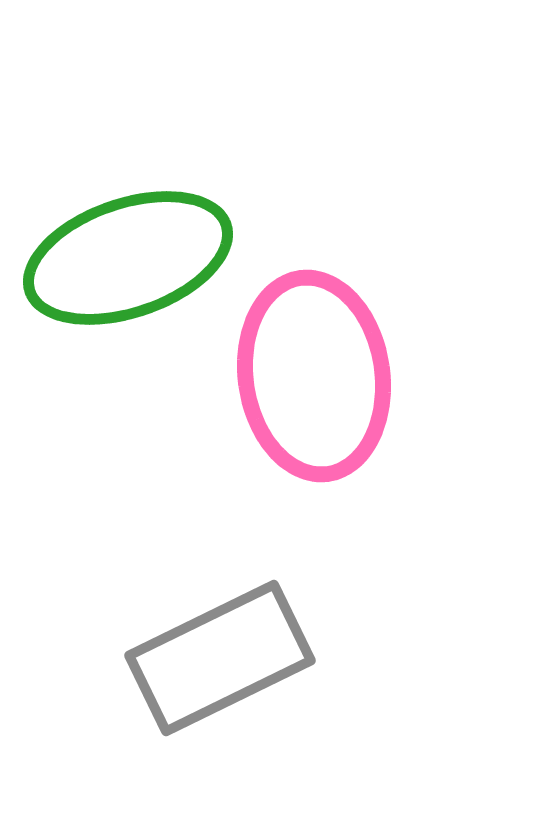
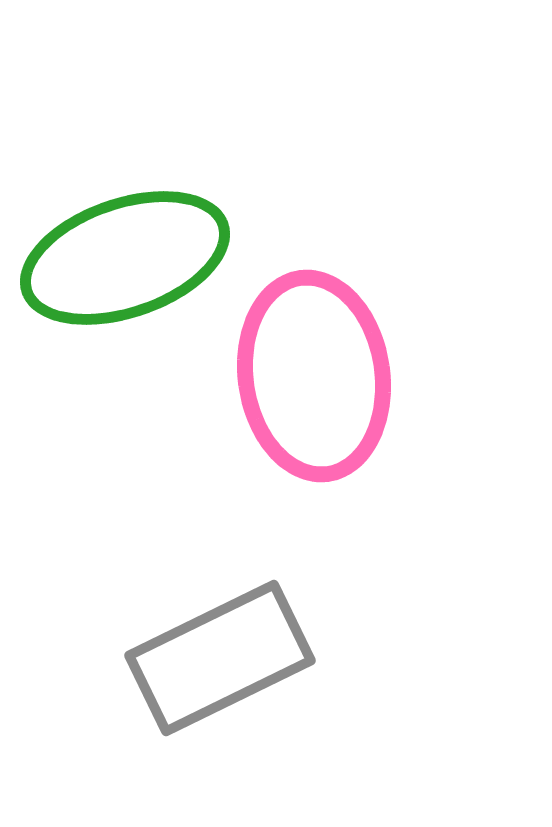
green ellipse: moved 3 px left
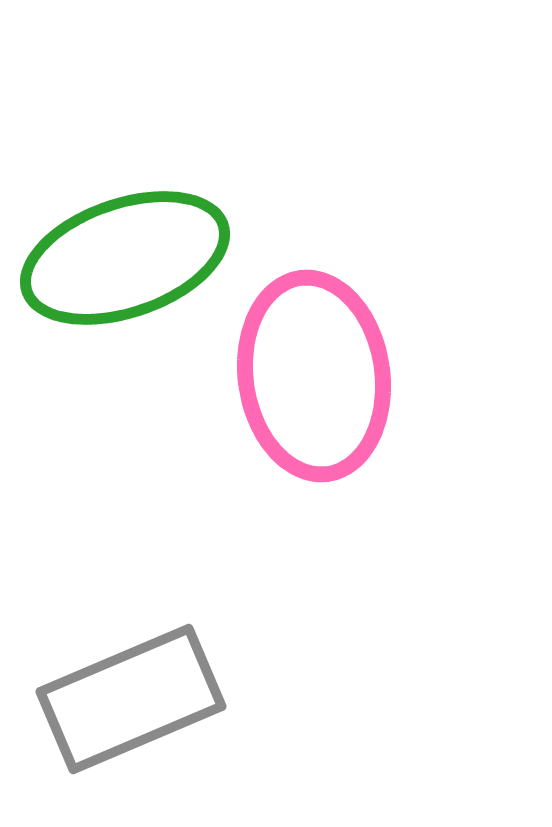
gray rectangle: moved 89 px left, 41 px down; rotated 3 degrees clockwise
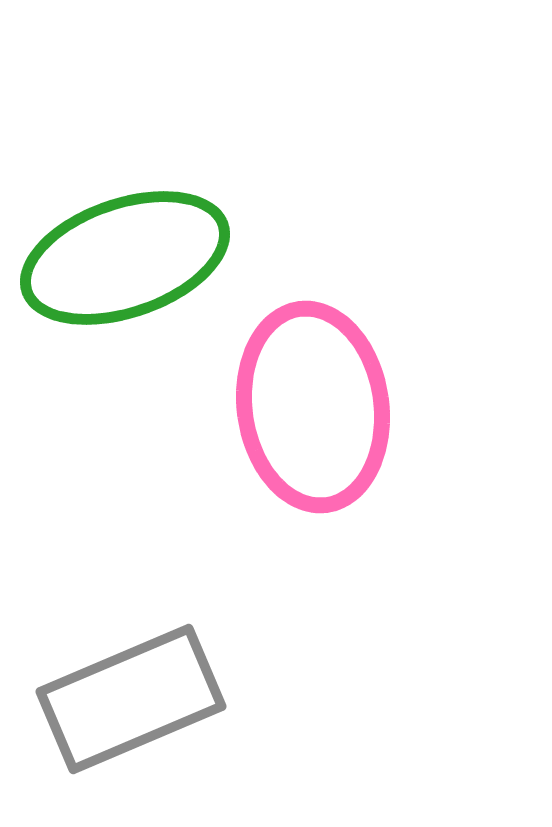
pink ellipse: moved 1 px left, 31 px down
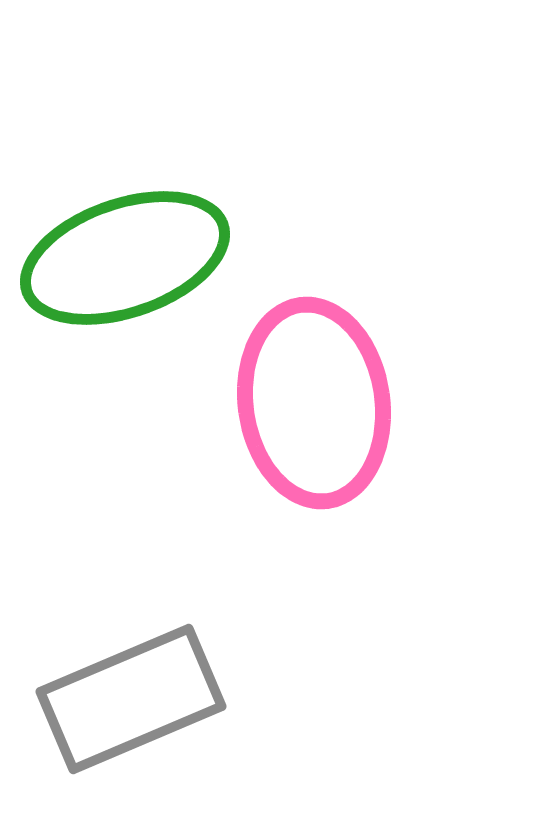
pink ellipse: moved 1 px right, 4 px up
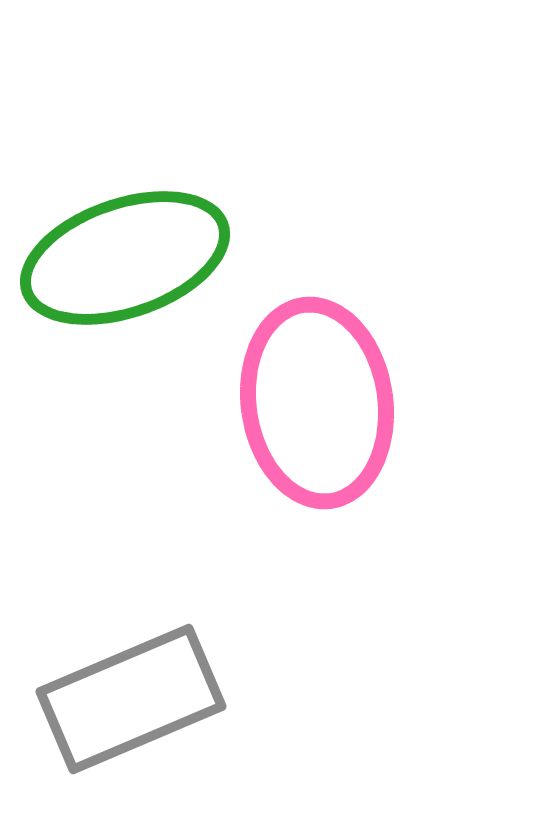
pink ellipse: moved 3 px right
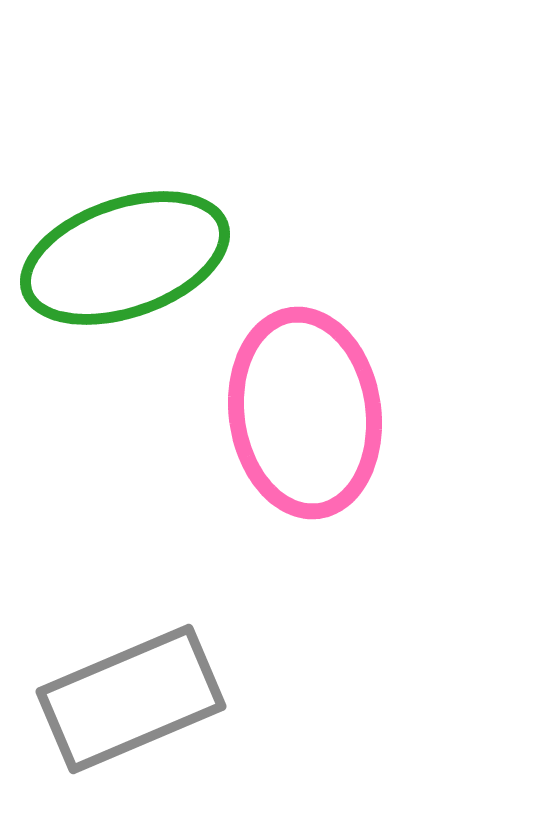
pink ellipse: moved 12 px left, 10 px down
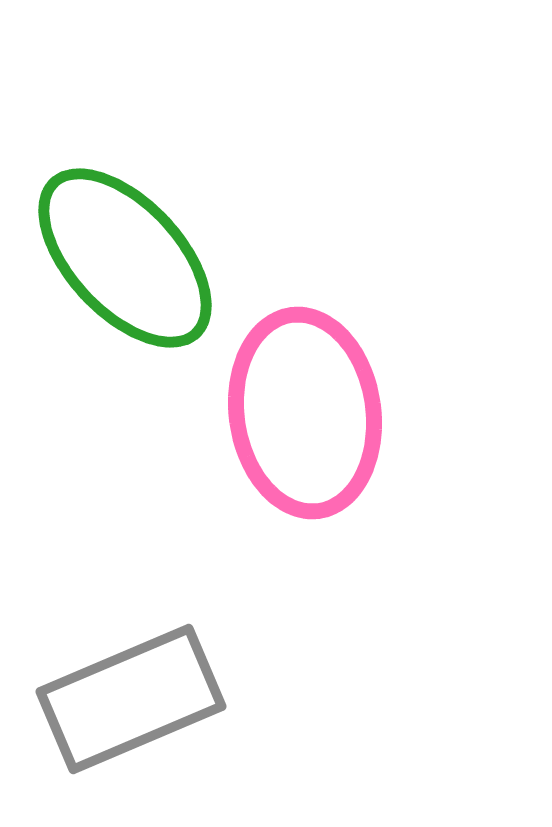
green ellipse: rotated 66 degrees clockwise
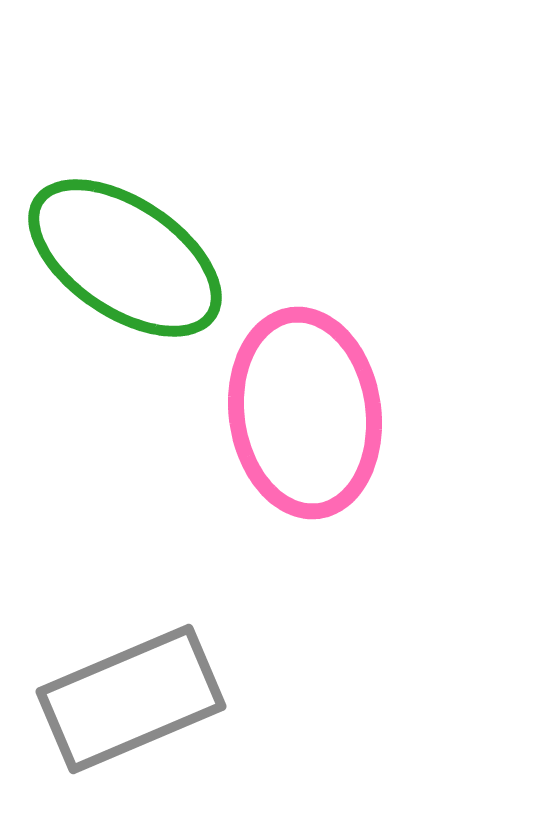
green ellipse: rotated 13 degrees counterclockwise
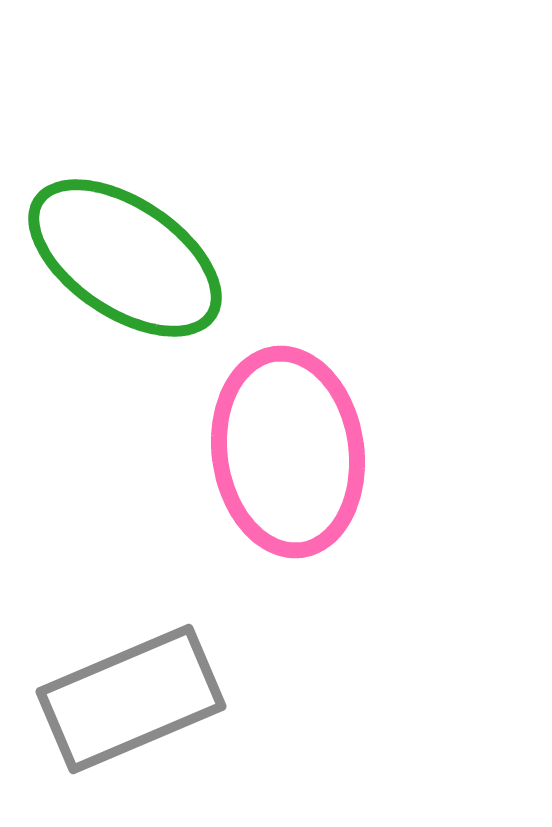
pink ellipse: moved 17 px left, 39 px down
